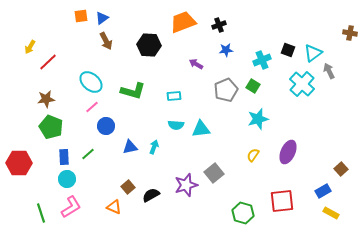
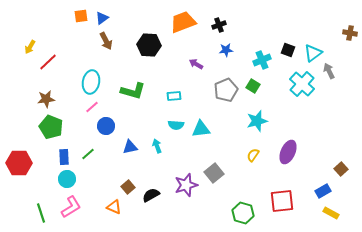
cyan ellipse at (91, 82): rotated 60 degrees clockwise
cyan star at (258, 119): moved 1 px left, 2 px down
cyan arrow at (154, 147): moved 3 px right, 1 px up; rotated 40 degrees counterclockwise
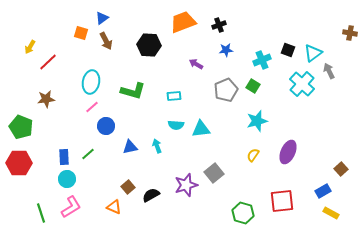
orange square at (81, 16): moved 17 px down; rotated 24 degrees clockwise
green pentagon at (51, 127): moved 30 px left
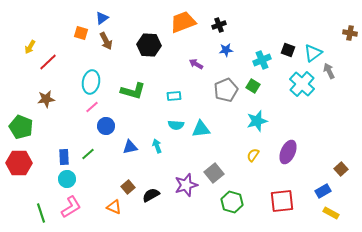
green hexagon at (243, 213): moved 11 px left, 11 px up
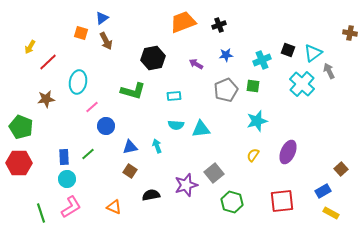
black hexagon at (149, 45): moved 4 px right, 13 px down; rotated 15 degrees counterclockwise
blue star at (226, 50): moved 5 px down
cyan ellipse at (91, 82): moved 13 px left
green square at (253, 86): rotated 24 degrees counterclockwise
brown square at (128, 187): moved 2 px right, 16 px up; rotated 16 degrees counterclockwise
black semicircle at (151, 195): rotated 18 degrees clockwise
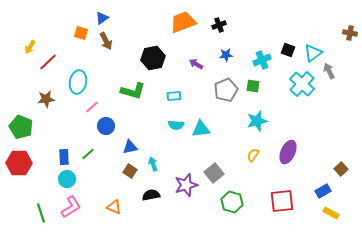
cyan arrow at (157, 146): moved 4 px left, 18 px down
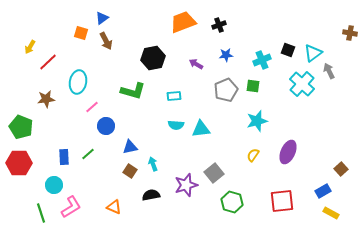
cyan circle at (67, 179): moved 13 px left, 6 px down
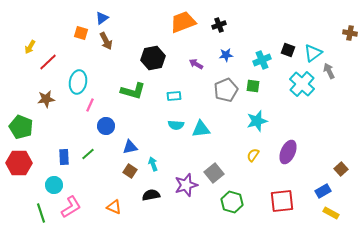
pink line at (92, 107): moved 2 px left, 2 px up; rotated 24 degrees counterclockwise
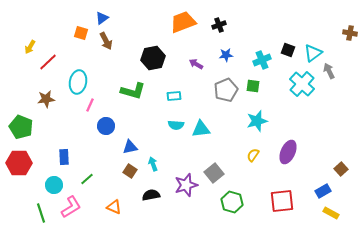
green line at (88, 154): moved 1 px left, 25 px down
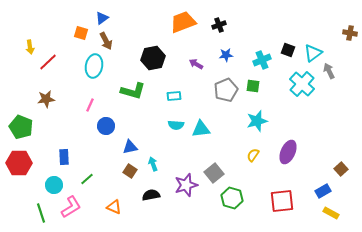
yellow arrow at (30, 47): rotated 40 degrees counterclockwise
cyan ellipse at (78, 82): moved 16 px right, 16 px up
green hexagon at (232, 202): moved 4 px up
